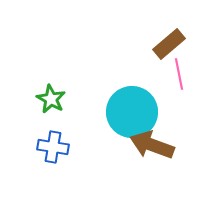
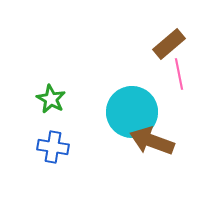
brown arrow: moved 4 px up
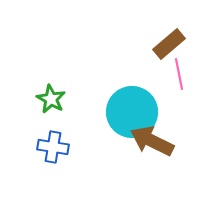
brown arrow: rotated 6 degrees clockwise
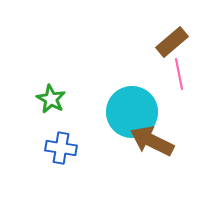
brown rectangle: moved 3 px right, 2 px up
blue cross: moved 8 px right, 1 px down
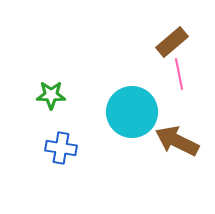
green star: moved 4 px up; rotated 28 degrees counterclockwise
brown arrow: moved 25 px right
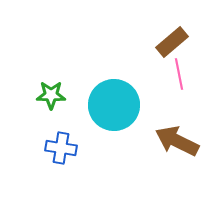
cyan circle: moved 18 px left, 7 px up
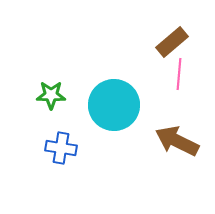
pink line: rotated 16 degrees clockwise
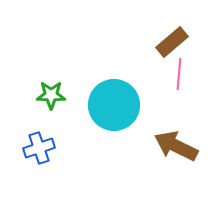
brown arrow: moved 1 px left, 5 px down
blue cross: moved 22 px left; rotated 28 degrees counterclockwise
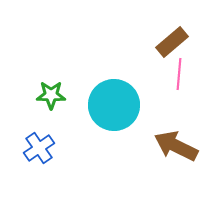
blue cross: rotated 16 degrees counterclockwise
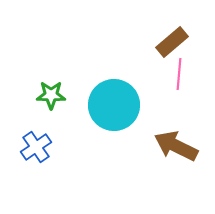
blue cross: moved 3 px left, 1 px up
